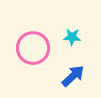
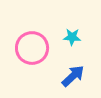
pink circle: moved 1 px left
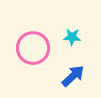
pink circle: moved 1 px right
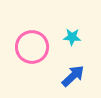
pink circle: moved 1 px left, 1 px up
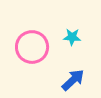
blue arrow: moved 4 px down
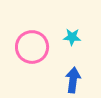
blue arrow: rotated 40 degrees counterclockwise
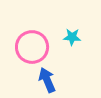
blue arrow: moved 26 px left; rotated 30 degrees counterclockwise
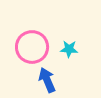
cyan star: moved 3 px left, 12 px down
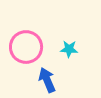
pink circle: moved 6 px left
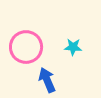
cyan star: moved 4 px right, 2 px up
